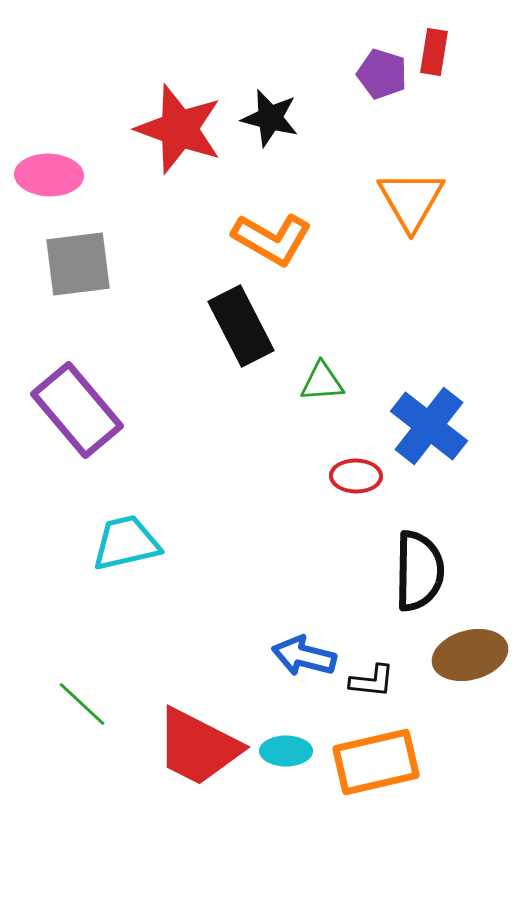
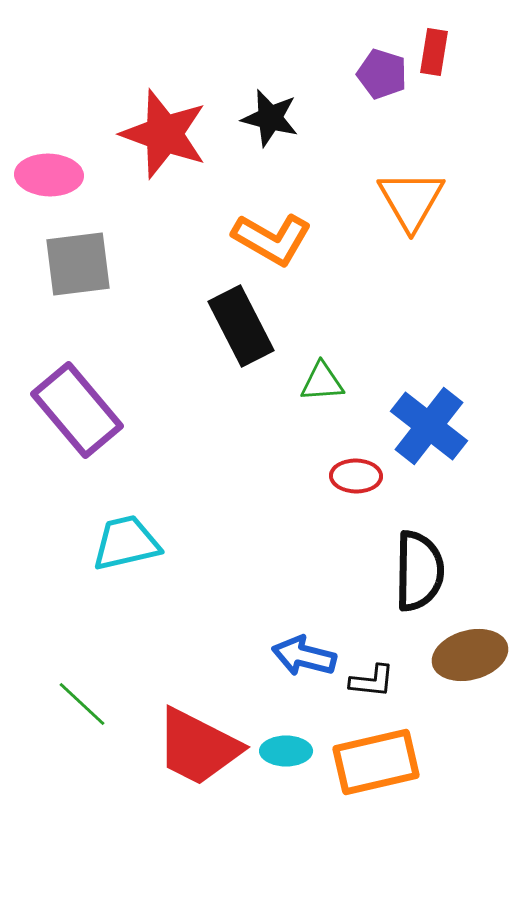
red star: moved 15 px left, 5 px down
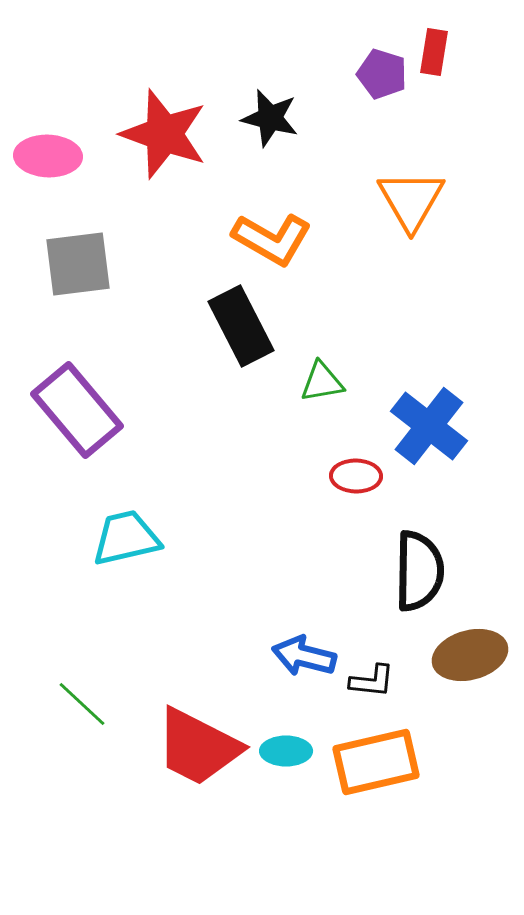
pink ellipse: moved 1 px left, 19 px up
green triangle: rotated 6 degrees counterclockwise
cyan trapezoid: moved 5 px up
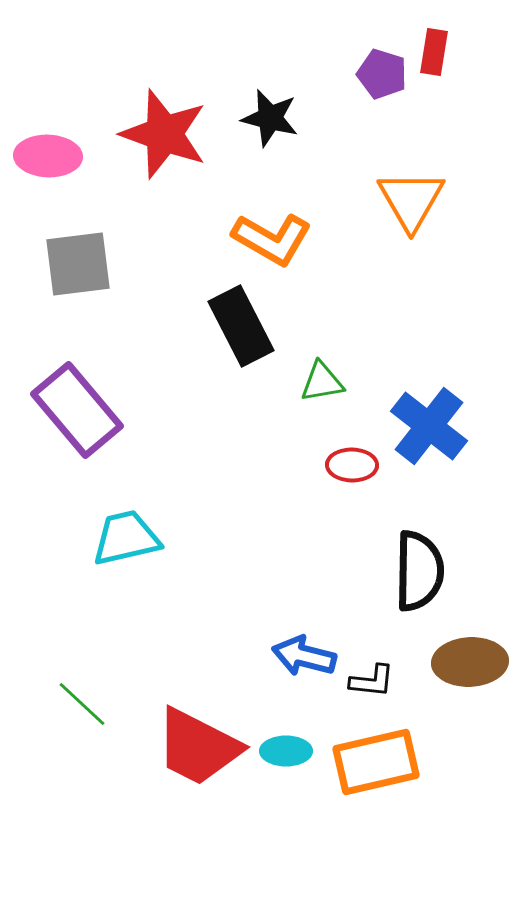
red ellipse: moved 4 px left, 11 px up
brown ellipse: moved 7 px down; rotated 12 degrees clockwise
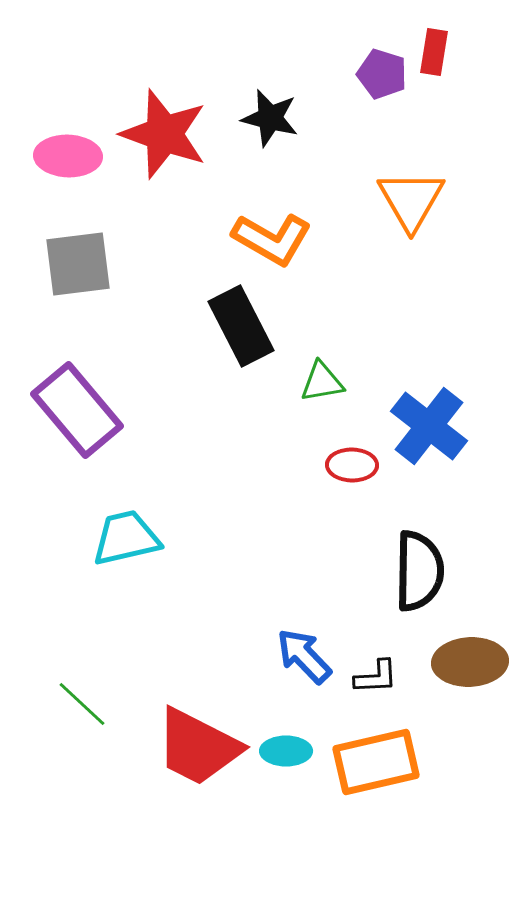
pink ellipse: moved 20 px right
blue arrow: rotated 32 degrees clockwise
black L-shape: moved 4 px right, 4 px up; rotated 9 degrees counterclockwise
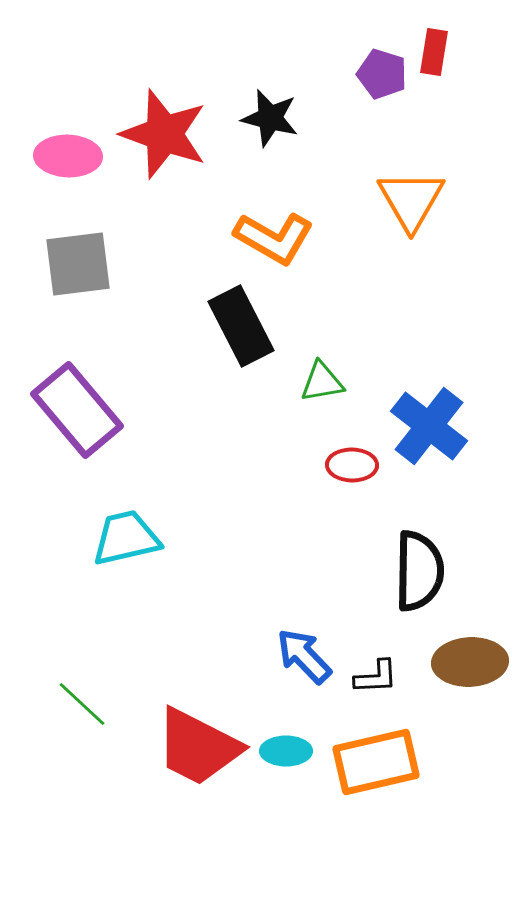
orange L-shape: moved 2 px right, 1 px up
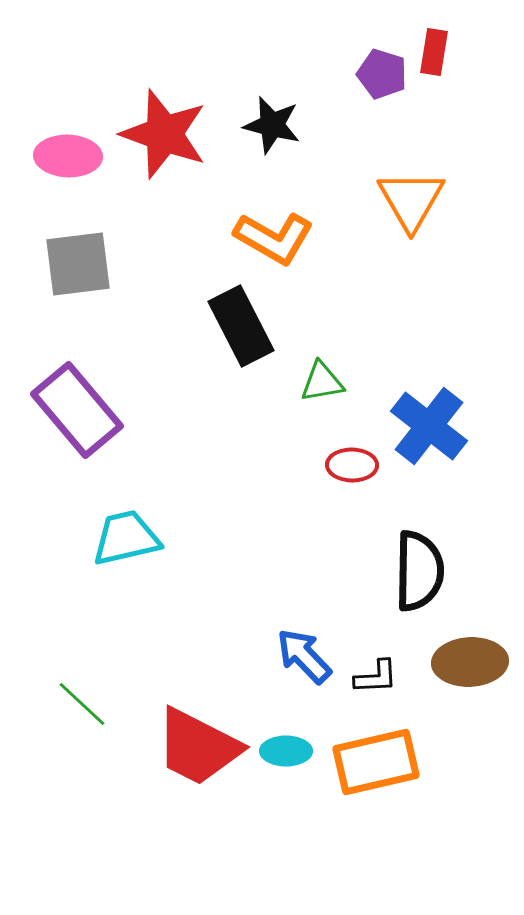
black star: moved 2 px right, 7 px down
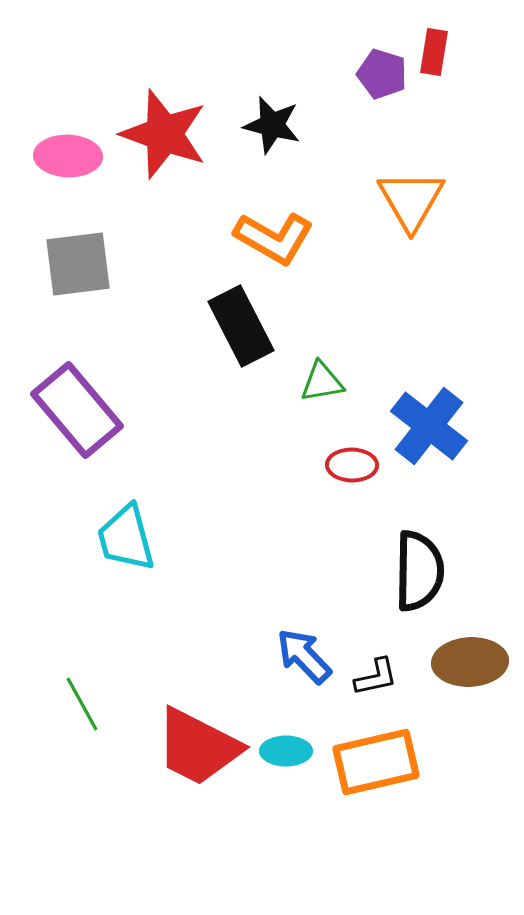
cyan trapezoid: rotated 92 degrees counterclockwise
black L-shape: rotated 9 degrees counterclockwise
green line: rotated 18 degrees clockwise
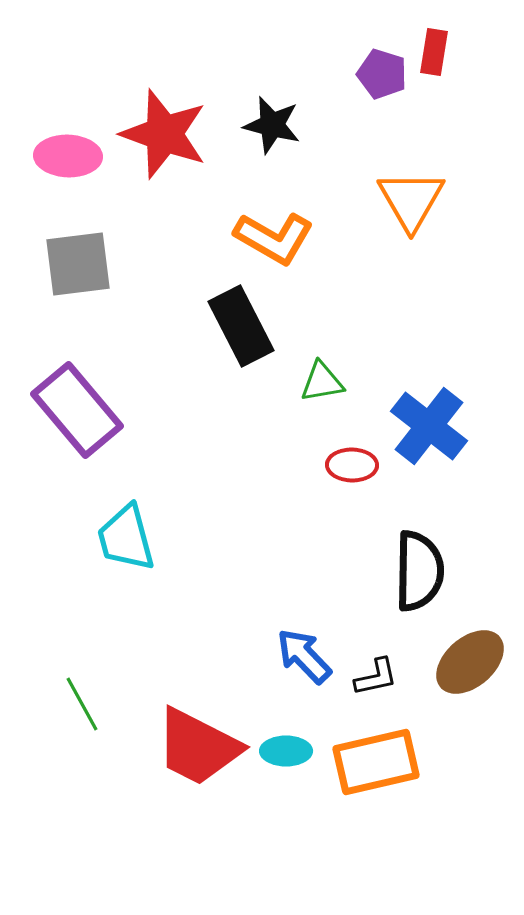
brown ellipse: rotated 38 degrees counterclockwise
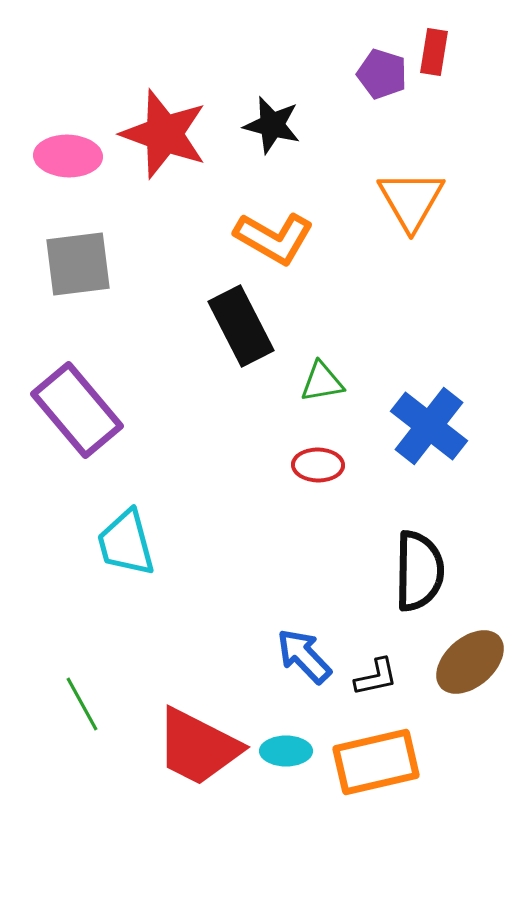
red ellipse: moved 34 px left
cyan trapezoid: moved 5 px down
